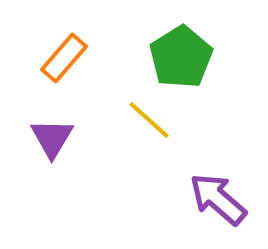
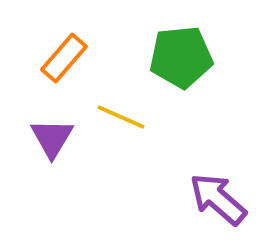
green pentagon: rotated 26 degrees clockwise
yellow line: moved 28 px left, 3 px up; rotated 18 degrees counterclockwise
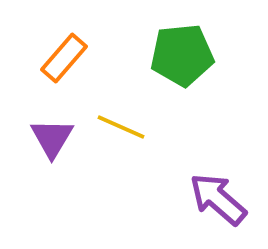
green pentagon: moved 1 px right, 2 px up
yellow line: moved 10 px down
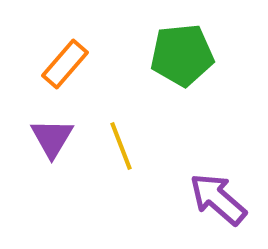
orange rectangle: moved 1 px right, 6 px down
yellow line: moved 19 px down; rotated 45 degrees clockwise
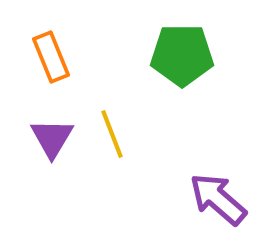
green pentagon: rotated 6 degrees clockwise
orange rectangle: moved 14 px left, 7 px up; rotated 63 degrees counterclockwise
yellow line: moved 9 px left, 12 px up
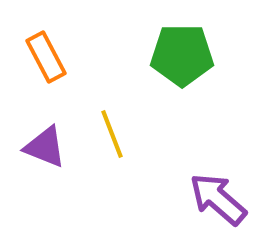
orange rectangle: moved 5 px left; rotated 6 degrees counterclockwise
purple triangle: moved 7 px left, 9 px down; rotated 39 degrees counterclockwise
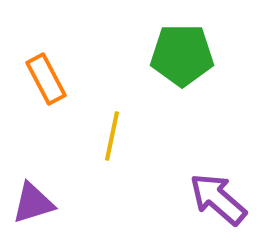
orange rectangle: moved 22 px down
yellow line: moved 2 px down; rotated 33 degrees clockwise
purple triangle: moved 12 px left, 56 px down; rotated 39 degrees counterclockwise
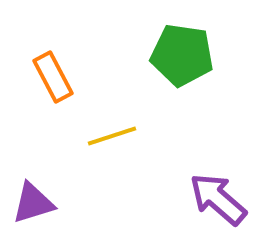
green pentagon: rotated 8 degrees clockwise
orange rectangle: moved 7 px right, 2 px up
yellow line: rotated 60 degrees clockwise
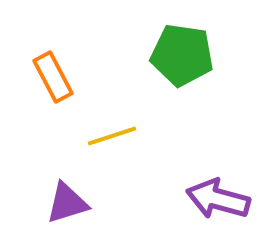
purple arrow: rotated 26 degrees counterclockwise
purple triangle: moved 34 px right
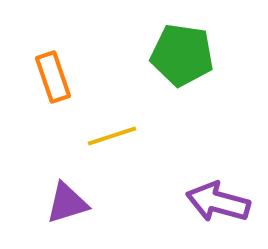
orange rectangle: rotated 9 degrees clockwise
purple arrow: moved 3 px down
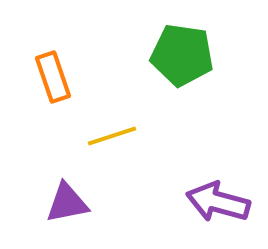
purple triangle: rotated 6 degrees clockwise
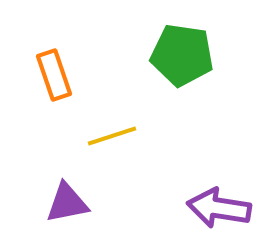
orange rectangle: moved 1 px right, 2 px up
purple arrow: moved 1 px right, 6 px down; rotated 6 degrees counterclockwise
